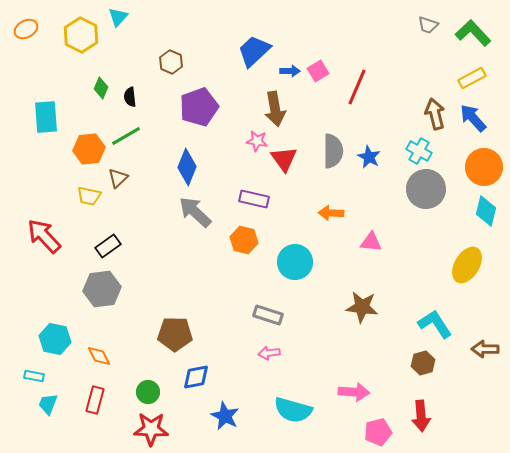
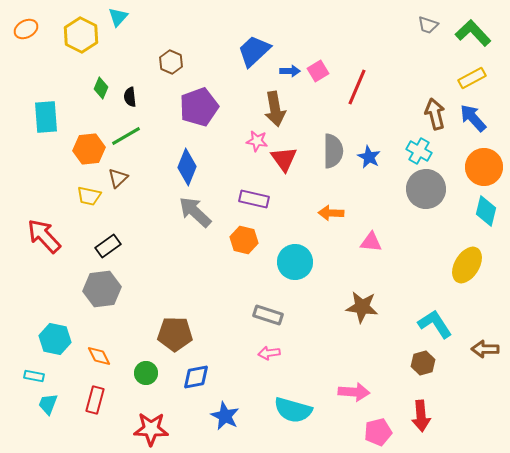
green circle at (148, 392): moved 2 px left, 19 px up
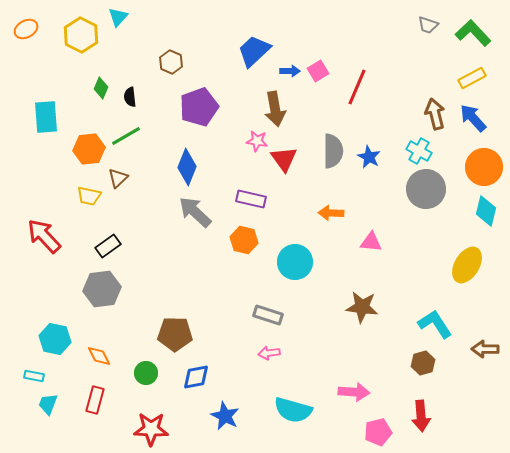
purple rectangle at (254, 199): moved 3 px left
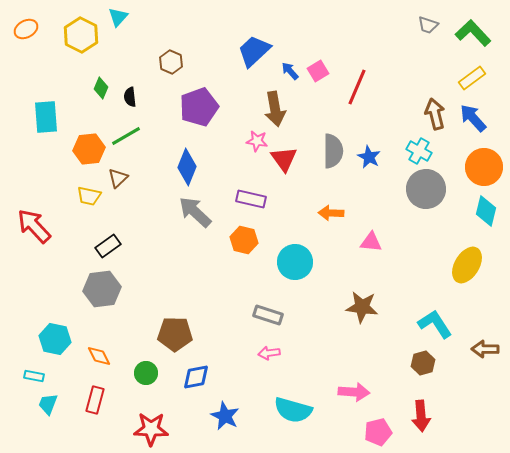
blue arrow at (290, 71): rotated 132 degrees counterclockwise
yellow rectangle at (472, 78): rotated 8 degrees counterclockwise
red arrow at (44, 236): moved 10 px left, 10 px up
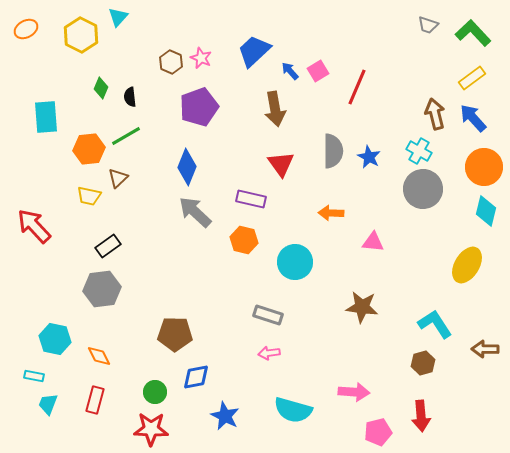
pink star at (257, 141): moved 56 px left, 83 px up; rotated 15 degrees clockwise
red triangle at (284, 159): moved 3 px left, 5 px down
gray circle at (426, 189): moved 3 px left
pink triangle at (371, 242): moved 2 px right
green circle at (146, 373): moved 9 px right, 19 px down
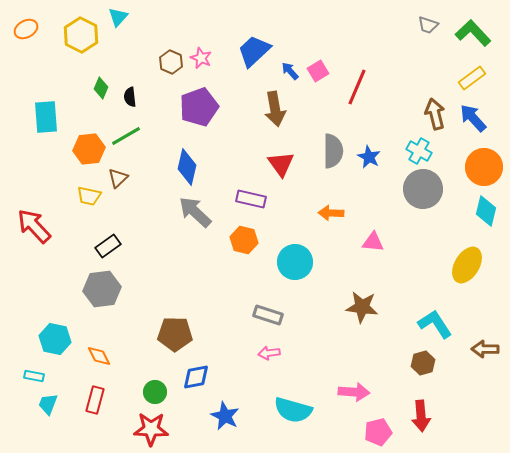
blue diamond at (187, 167): rotated 9 degrees counterclockwise
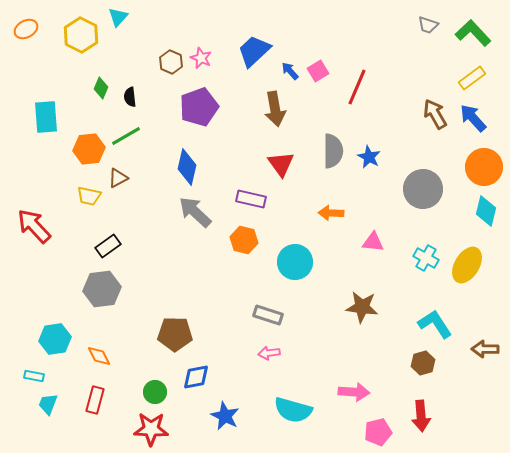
brown arrow at (435, 114): rotated 16 degrees counterclockwise
cyan cross at (419, 151): moved 7 px right, 107 px down
brown triangle at (118, 178): rotated 15 degrees clockwise
cyan hexagon at (55, 339): rotated 20 degrees counterclockwise
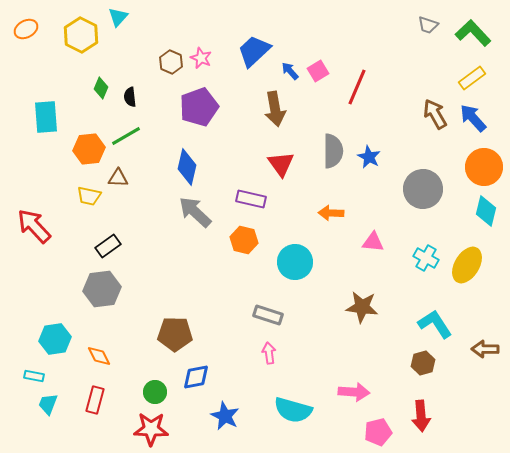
brown triangle at (118, 178): rotated 30 degrees clockwise
pink arrow at (269, 353): rotated 90 degrees clockwise
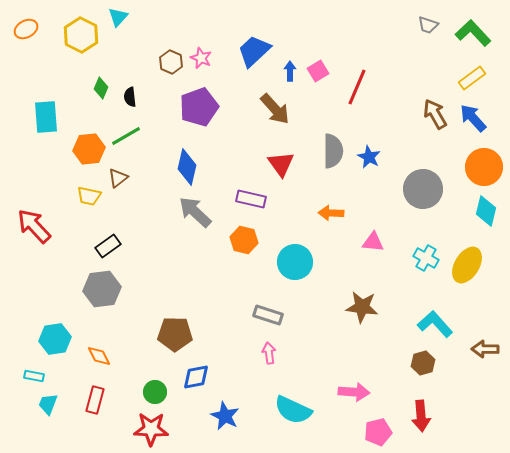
blue arrow at (290, 71): rotated 42 degrees clockwise
brown arrow at (275, 109): rotated 32 degrees counterclockwise
brown triangle at (118, 178): rotated 40 degrees counterclockwise
cyan L-shape at (435, 324): rotated 9 degrees counterclockwise
cyan semicircle at (293, 410): rotated 9 degrees clockwise
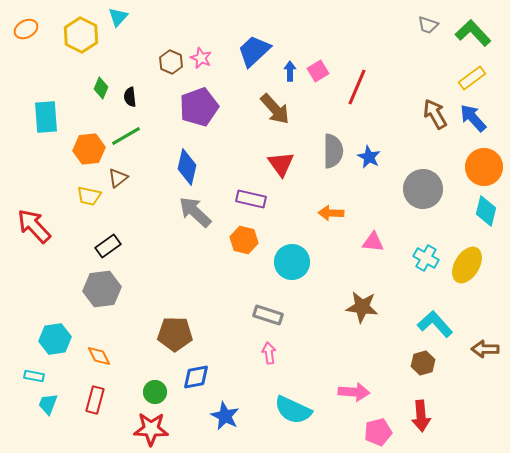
cyan circle at (295, 262): moved 3 px left
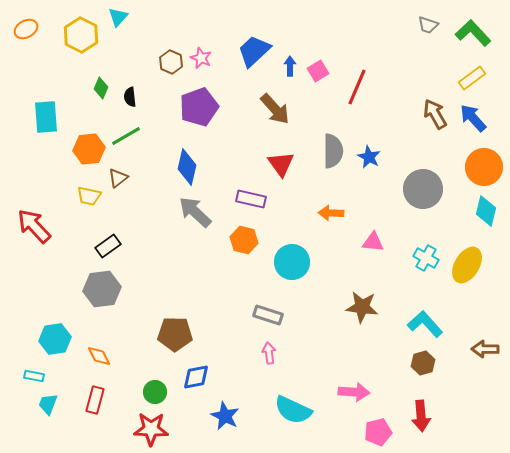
blue arrow at (290, 71): moved 5 px up
cyan L-shape at (435, 324): moved 10 px left
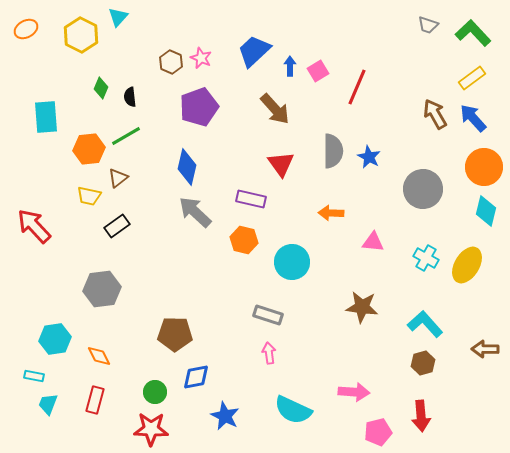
black rectangle at (108, 246): moved 9 px right, 20 px up
